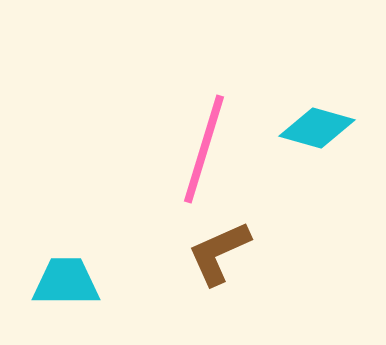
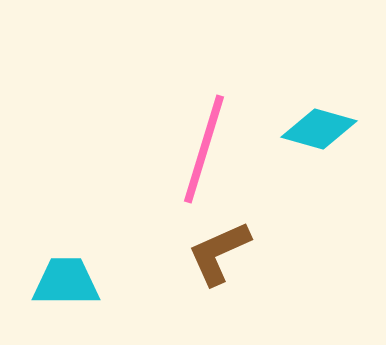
cyan diamond: moved 2 px right, 1 px down
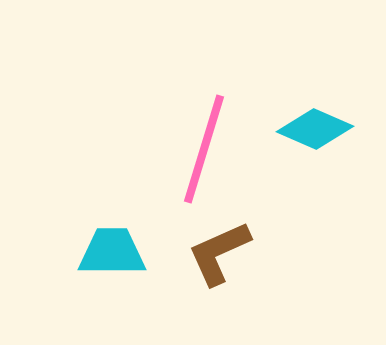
cyan diamond: moved 4 px left; rotated 8 degrees clockwise
cyan trapezoid: moved 46 px right, 30 px up
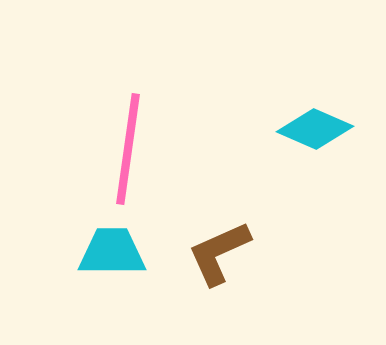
pink line: moved 76 px left; rotated 9 degrees counterclockwise
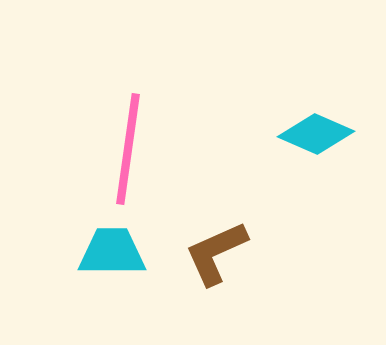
cyan diamond: moved 1 px right, 5 px down
brown L-shape: moved 3 px left
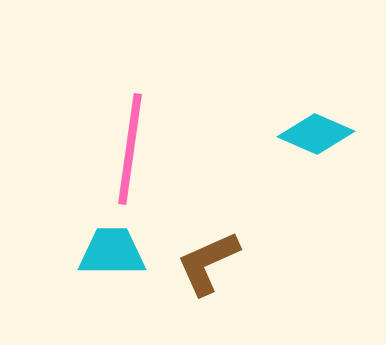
pink line: moved 2 px right
brown L-shape: moved 8 px left, 10 px down
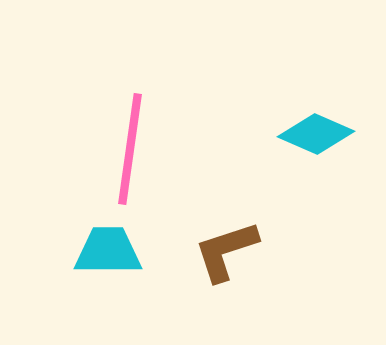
cyan trapezoid: moved 4 px left, 1 px up
brown L-shape: moved 18 px right, 12 px up; rotated 6 degrees clockwise
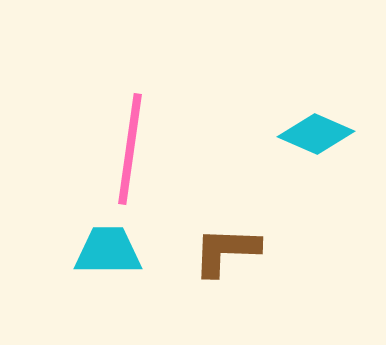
brown L-shape: rotated 20 degrees clockwise
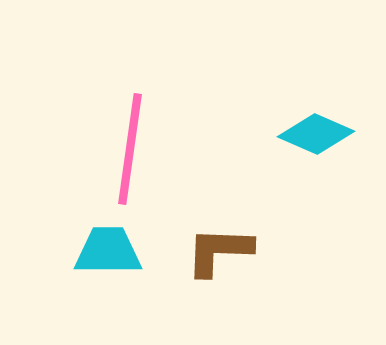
brown L-shape: moved 7 px left
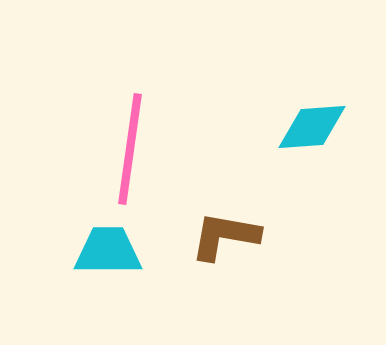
cyan diamond: moved 4 px left, 7 px up; rotated 28 degrees counterclockwise
brown L-shape: moved 6 px right, 15 px up; rotated 8 degrees clockwise
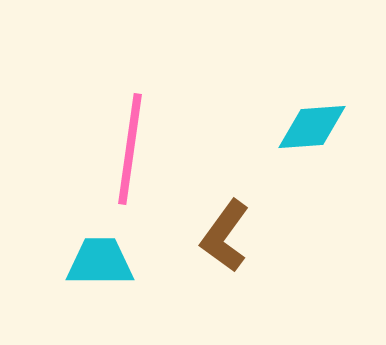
brown L-shape: rotated 64 degrees counterclockwise
cyan trapezoid: moved 8 px left, 11 px down
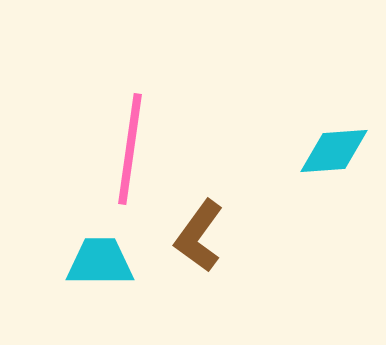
cyan diamond: moved 22 px right, 24 px down
brown L-shape: moved 26 px left
